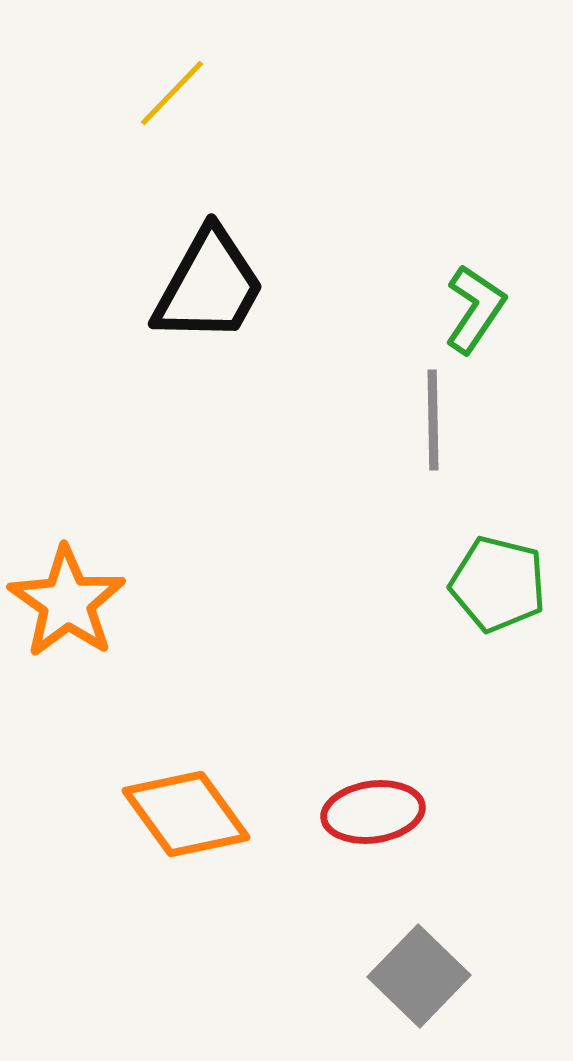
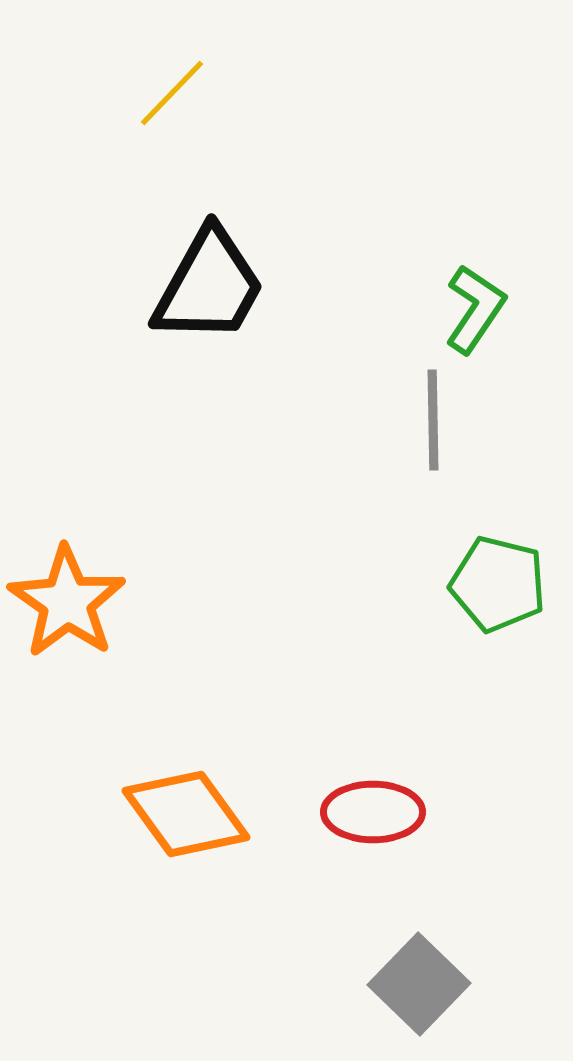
red ellipse: rotated 8 degrees clockwise
gray square: moved 8 px down
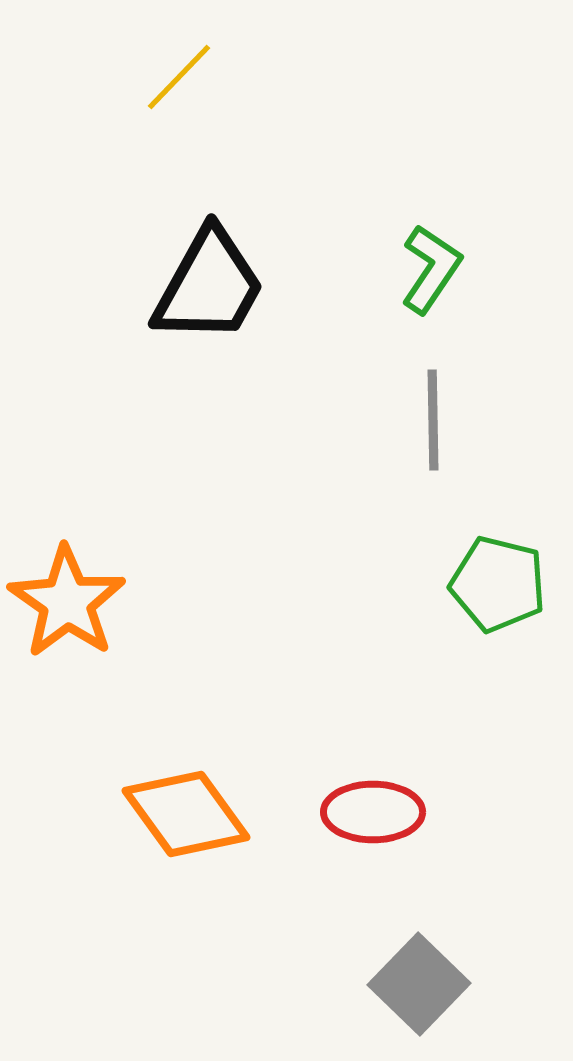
yellow line: moved 7 px right, 16 px up
green L-shape: moved 44 px left, 40 px up
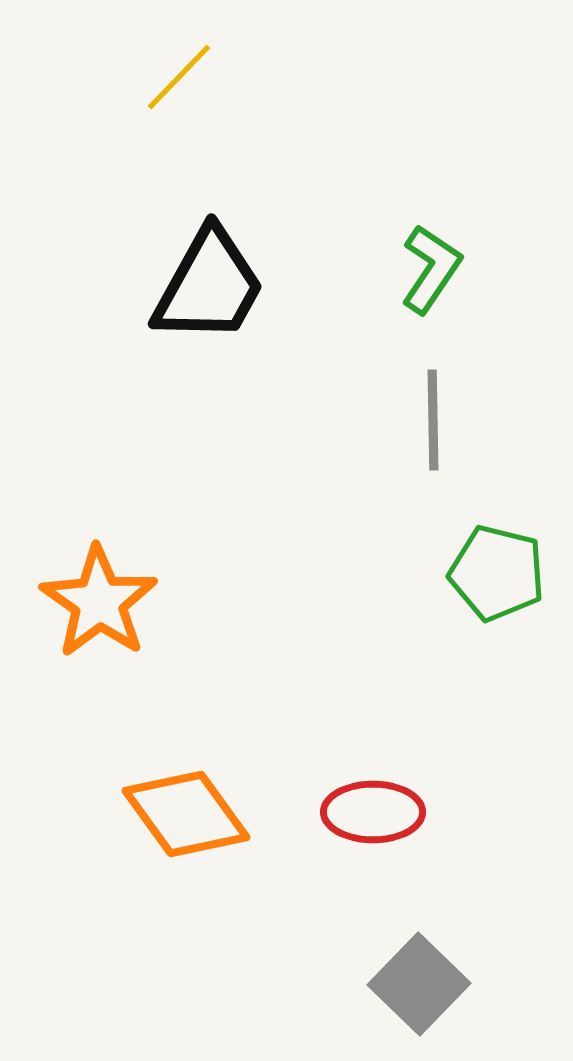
green pentagon: moved 1 px left, 11 px up
orange star: moved 32 px right
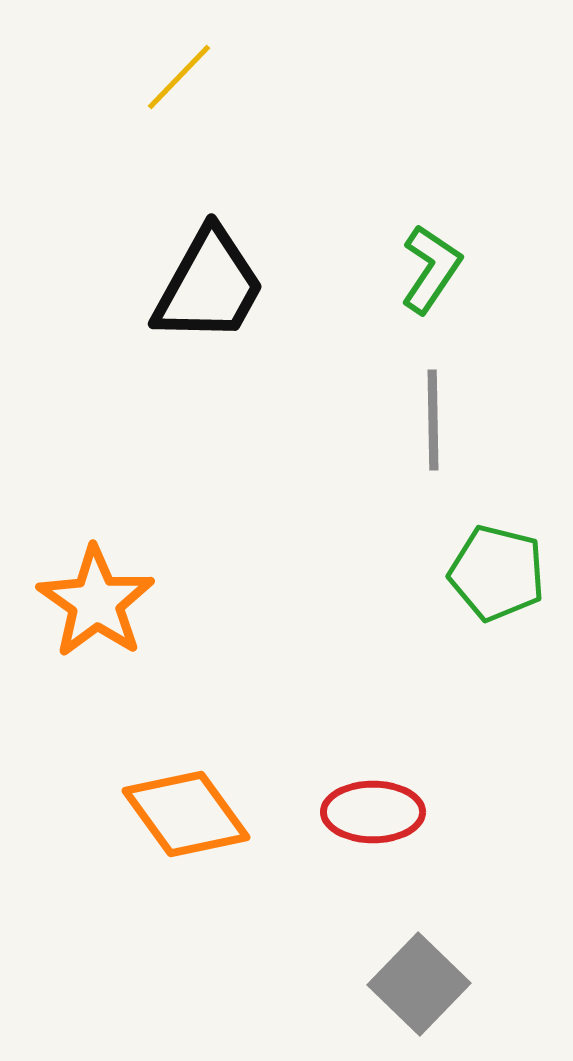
orange star: moved 3 px left
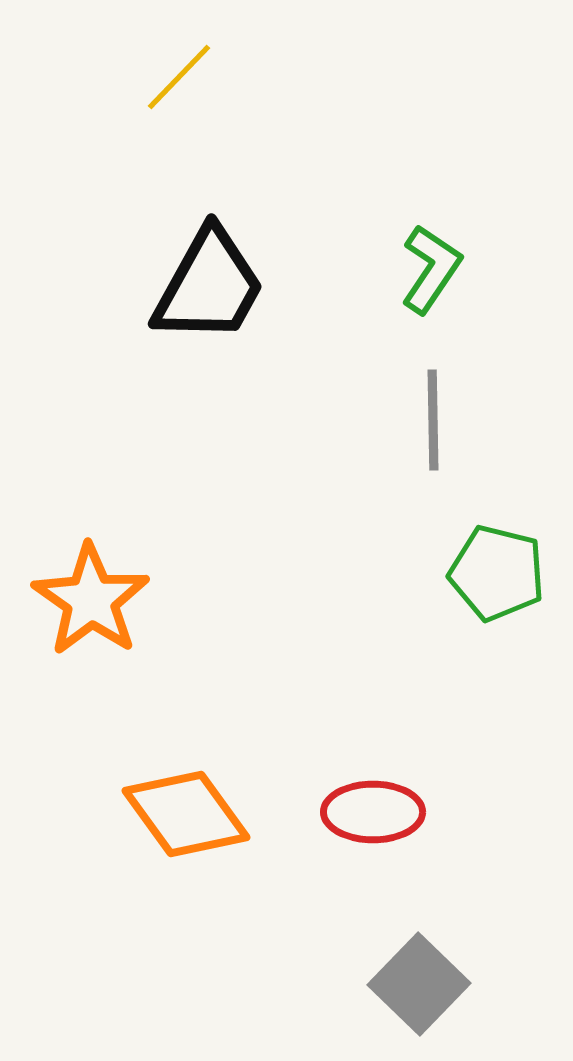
orange star: moved 5 px left, 2 px up
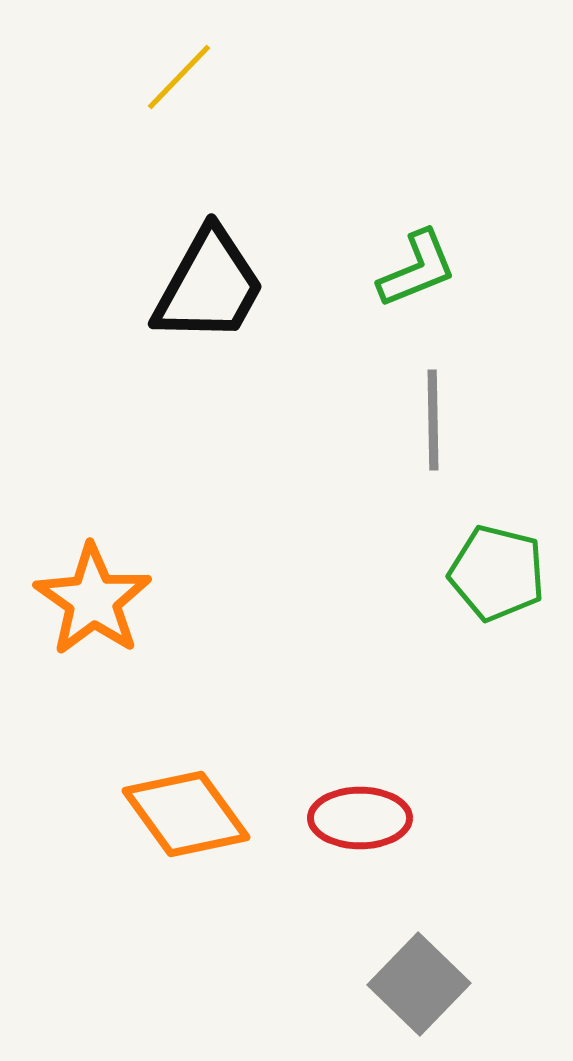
green L-shape: moved 14 px left; rotated 34 degrees clockwise
orange star: moved 2 px right
red ellipse: moved 13 px left, 6 px down
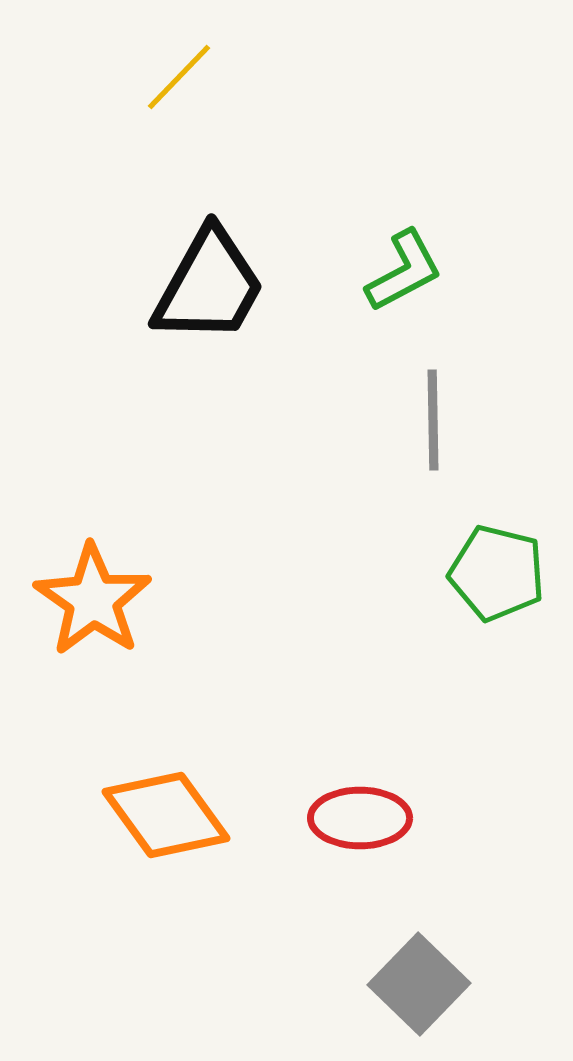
green L-shape: moved 13 px left, 2 px down; rotated 6 degrees counterclockwise
orange diamond: moved 20 px left, 1 px down
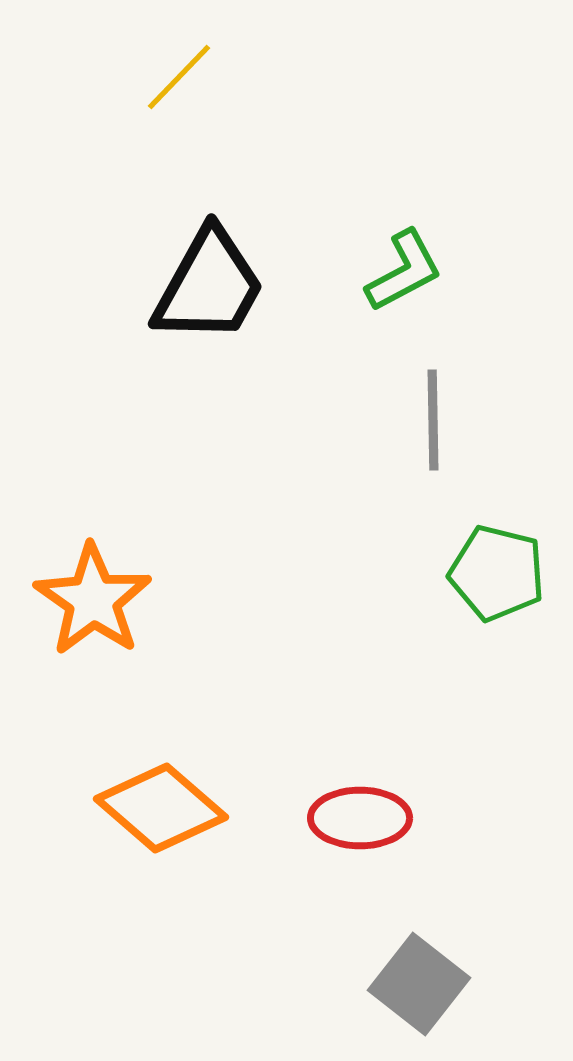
orange diamond: moved 5 px left, 7 px up; rotated 13 degrees counterclockwise
gray square: rotated 6 degrees counterclockwise
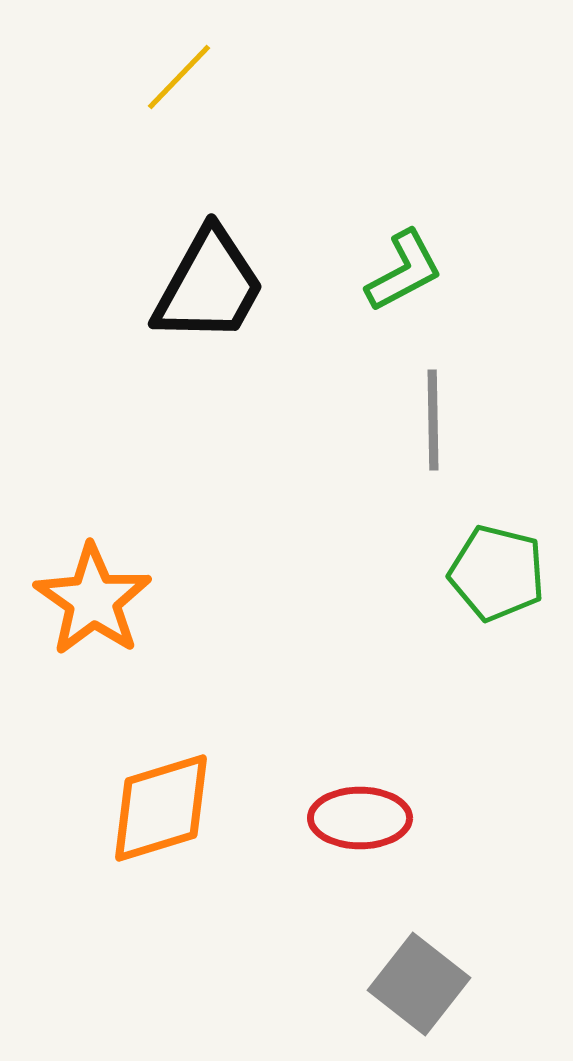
orange diamond: rotated 58 degrees counterclockwise
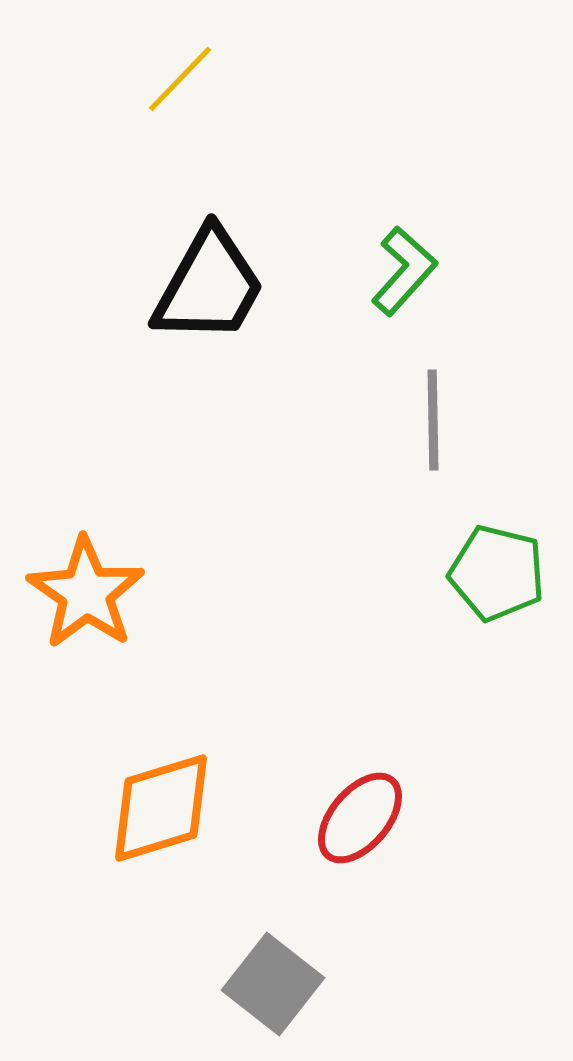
yellow line: moved 1 px right, 2 px down
green L-shape: rotated 20 degrees counterclockwise
orange star: moved 7 px left, 7 px up
red ellipse: rotated 50 degrees counterclockwise
gray square: moved 146 px left
